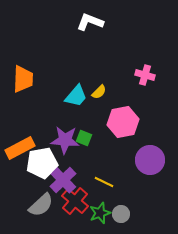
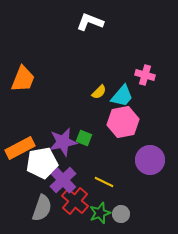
orange trapezoid: rotated 20 degrees clockwise
cyan trapezoid: moved 46 px right
purple star: moved 2 px left, 2 px down; rotated 16 degrees counterclockwise
gray semicircle: moved 1 px right, 3 px down; rotated 28 degrees counterclockwise
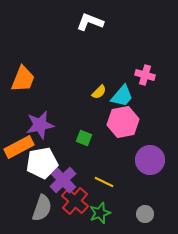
purple star: moved 23 px left, 17 px up
orange rectangle: moved 1 px left, 1 px up
gray circle: moved 24 px right
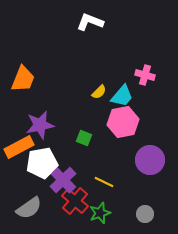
gray semicircle: moved 13 px left; rotated 36 degrees clockwise
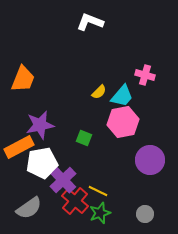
yellow line: moved 6 px left, 9 px down
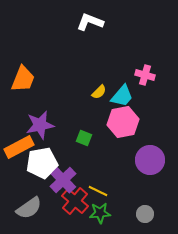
green star: rotated 15 degrees clockwise
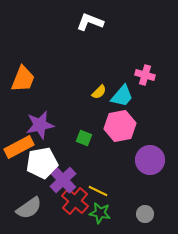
pink hexagon: moved 3 px left, 4 px down
green star: rotated 15 degrees clockwise
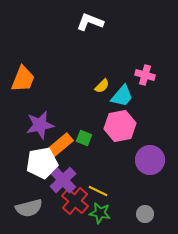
yellow semicircle: moved 3 px right, 6 px up
orange rectangle: moved 40 px right, 1 px up; rotated 12 degrees counterclockwise
gray semicircle: rotated 20 degrees clockwise
